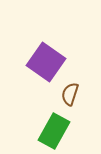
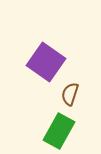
green rectangle: moved 5 px right
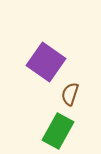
green rectangle: moved 1 px left
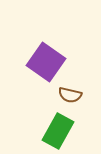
brown semicircle: moved 1 px down; rotated 95 degrees counterclockwise
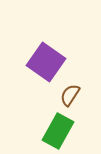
brown semicircle: rotated 110 degrees clockwise
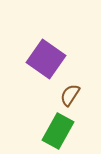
purple square: moved 3 px up
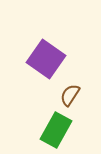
green rectangle: moved 2 px left, 1 px up
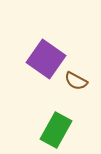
brown semicircle: moved 6 px right, 14 px up; rotated 95 degrees counterclockwise
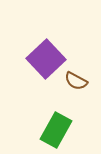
purple square: rotated 12 degrees clockwise
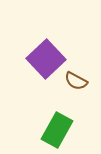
green rectangle: moved 1 px right
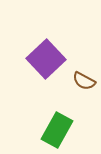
brown semicircle: moved 8 px right
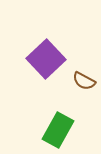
green rectangle: moved 1 px right
